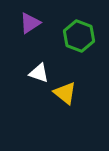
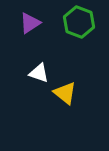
green hexagon: moved 14 px up
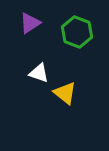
green hexagon: moved 2 px left, 10 px down
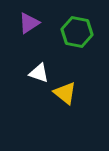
purple triangle: moved 1 px left
green hexagon: rotated 8 degrees counterclockwise
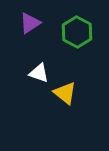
purple triangle: moved 1 px right
green hexagon: rotated 16 degrees clockwise
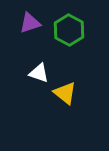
purple triangle: rotated 15 degrees clockwise
green hexagon: moved 8 px left, 2 px up
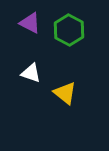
purple triangle: rotated 45 degrees clockwise
white triangle: moved 8 px left
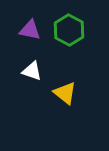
purple triangle: moved 7 px down; rotated 15 degrees counterclockwise
white triangle: moved 1 px right, 2 px up
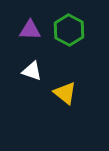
purple triangle: rotated 10 degrees counterclockwise
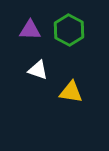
white triangle: moved 6 px right, 1 px up
yellow triangle: moved 6 px right, 1 px up; rotated 30 degrees counterclockwise
